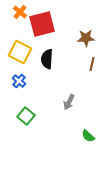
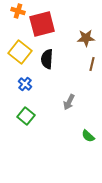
orange cross: moved 2 px left, 1 px up; rotated 24 degrees counterclockwise
yellow square: rotated 10 degrees clockwise
blue cross: moved 6 px right, 3 px down
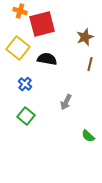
orange cross: moved 2 px right
brown star: moved 1 px left, 1 px up; rotated 18 degrees counterclockwise
yellow square: moved 2 px left, 4 px up
black semicircle: rotated 96 degrees clockwise
brown line: moved 2 px left
gray arrow: moved 3 px left
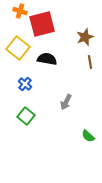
brown line: moved 2 px up; rotated 24 degrees counterclockwise
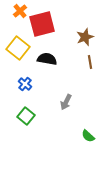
orange cross: rotated 32 degrees clockwise
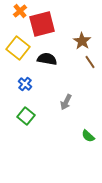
brown star: moved 3 px left, 4 px down; rotated 18 degrees counterclockwise
brown line: rotated 24 degrees counterclockwise
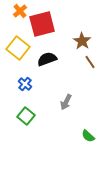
black semicircle: rotated 30 degrees counterclockwise
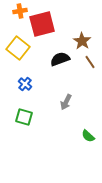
orange cross: rotated 32 degrees clockwise
black semicircle: moved 13 px right
green square: moved 2 px left, 1 px down; rotated 24 degrees counterclockwise
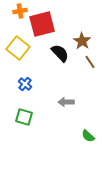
black semicircle: moved 6 px up; rotated 66 degrees clockwise
gray arrow: rotated 63 degrees clockwise
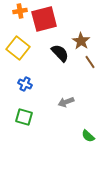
red square: moved 2 px right, 5 px up
brown star: moved 1 px left
blue cross: rotated 16 degrees counterclockwise
gray arrow: rotated 21 degrees counterclockwise
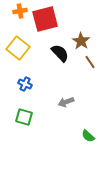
red square: moved 1 px right
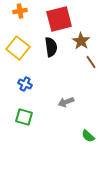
red square: moved 14 px right
black semicircle: moved 9 px left, 6 px up; rotated 36 degrees clockwise
brown line: moved 1 px right
